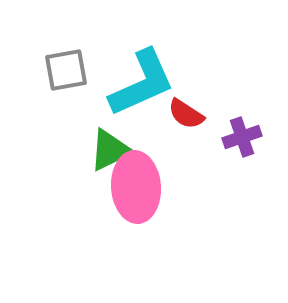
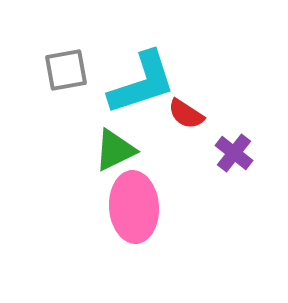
cyan L-shape: rotated 6 degrees clockwise
purple cross: moved 8 px left, 16 px down; rotated 33 degrees counterclockwise
green triangle: moved 5 px right
pink ellipse: moved 2 px left, 20 px down
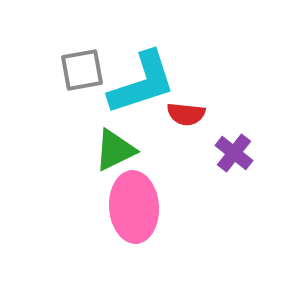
gray square: moved 16 px right
red semicircle: rotated 27 degrees counterclockwise
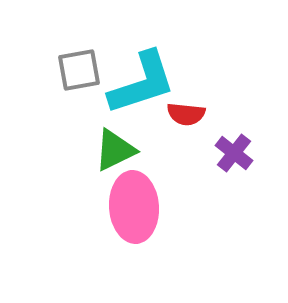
gray square: moved 3 px left
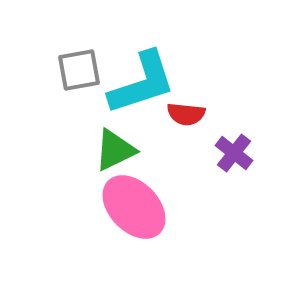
pink ellipse: rotated 40 degrees counterclockwise
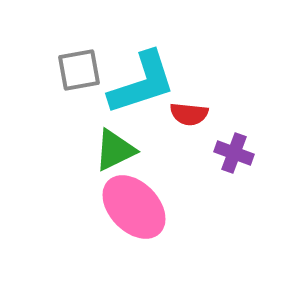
red semicircle: moved 3 px right
purple cross: rotated 18 degrees counterclockwise
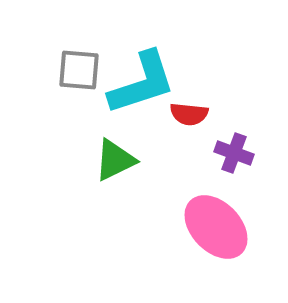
gray square: rotated 15 degrees clockwise
green triangle: moved 10 px down
pink ellipse: moved 82 px right, 20 px down
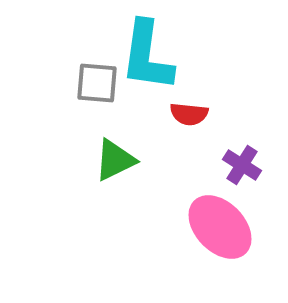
gray square: moved 18 px right, 13 px down
cyan L-shape: moved 5 px right, 27 px up; rotated 116 degrees clockwise
purple cross: moved 8 px right, 12 px down; rotated 12 degrees clockwise
pink ellipse: moved 4 px right
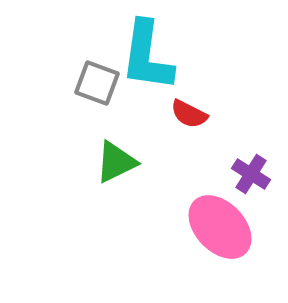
gray square: rotated 15 degrees clockwise
red semicircle: rotated 21 degrees clockwise
green triangle: moved 1 px right, 2 px down
purple cross: moved 9 px right, 9 px down
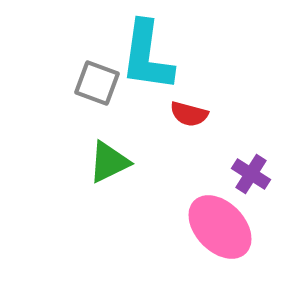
red semicircle: rotated 12 degrees counterclockwise
green triangle: moved 7 px left
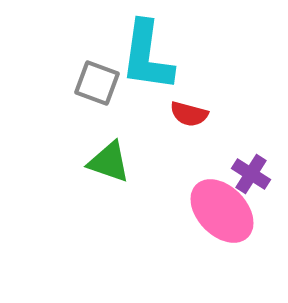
green triangle: rotated 45 degrees clockwise
pink ellipse: moved 2 px right, 16 px up
